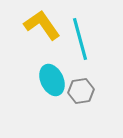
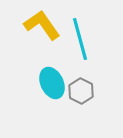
cyan ellipse: moved 3 px down
gray hexagon: rotated 25 degrees counterclockwise
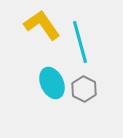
cyan line: moved 3 px down
gray hexagon: moved 3 px right, 2 px up
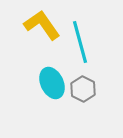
gray hexagon: moved 1 px left
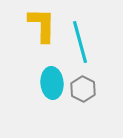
yellow L-shape: rotated 36 degrees clockwise
cyan ellipse: rotated 20 degrees clockwise
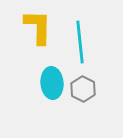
yellow L-shape: moved 4 px left, 2 px down
cyan line: rotated 9 degrees clockwise
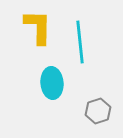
gray hexagon: moved 15 px right, 22 px down; rotated 15 degrees clockwise
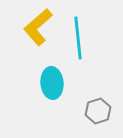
yellow L-shape: rotated 132 degrees counterclockwise
cyan line: moved 2 px left, 4 px up
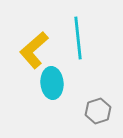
yellow L-shape: moved 4 px left, 23 px down
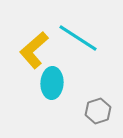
cyan line: rotated 51 degrees counterclockwise
cyan ellipse: rotated 8 degrees clockwise
